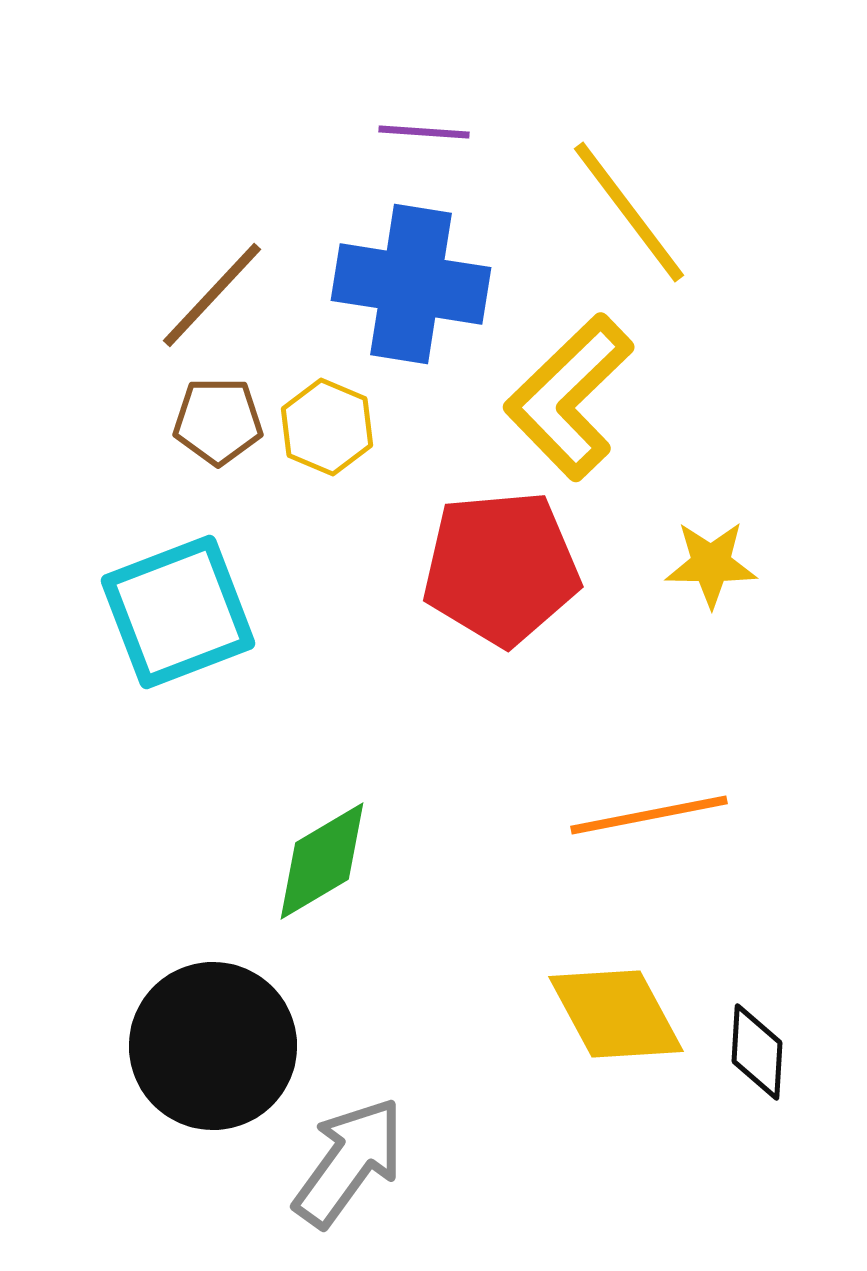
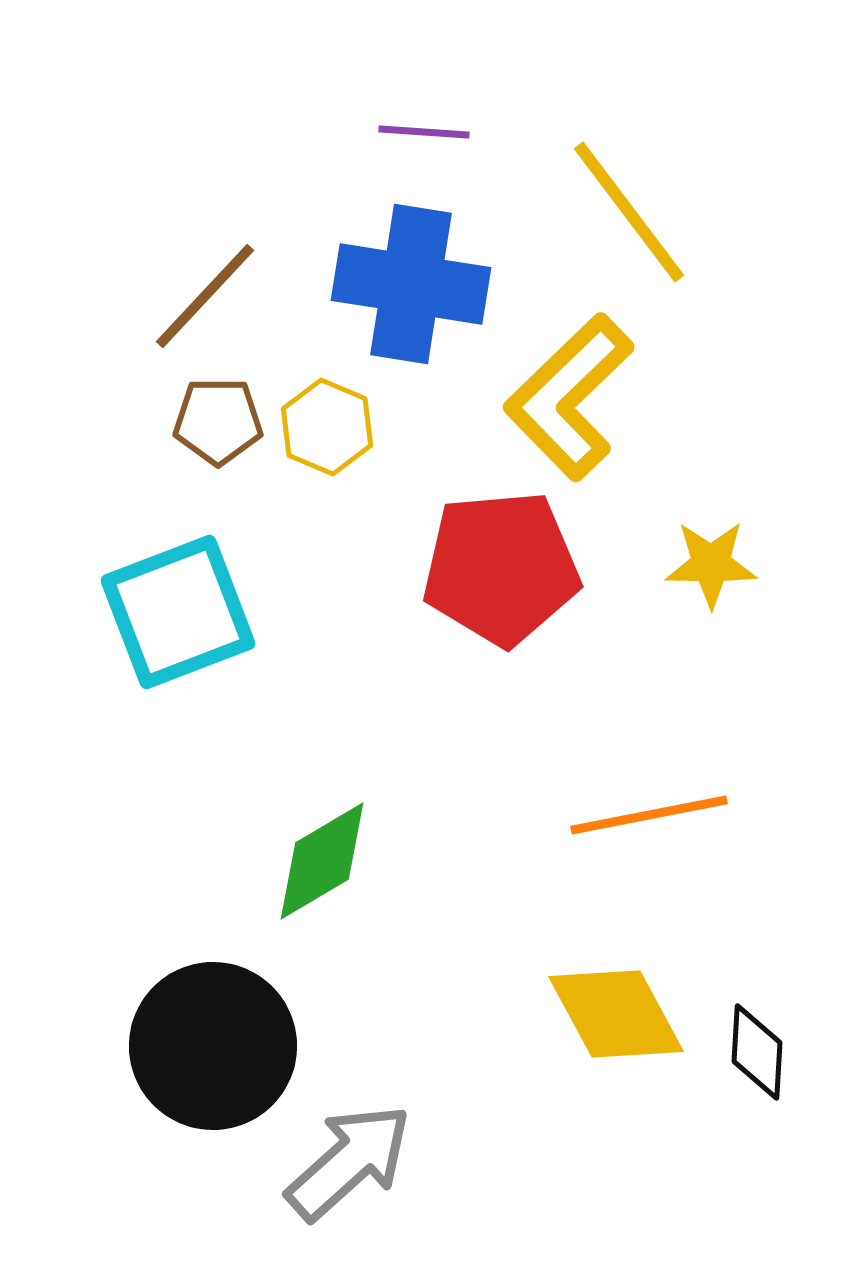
brown line: moved 7 px left, 1 px down
gray arrow: rotated 12 degrees clockwise
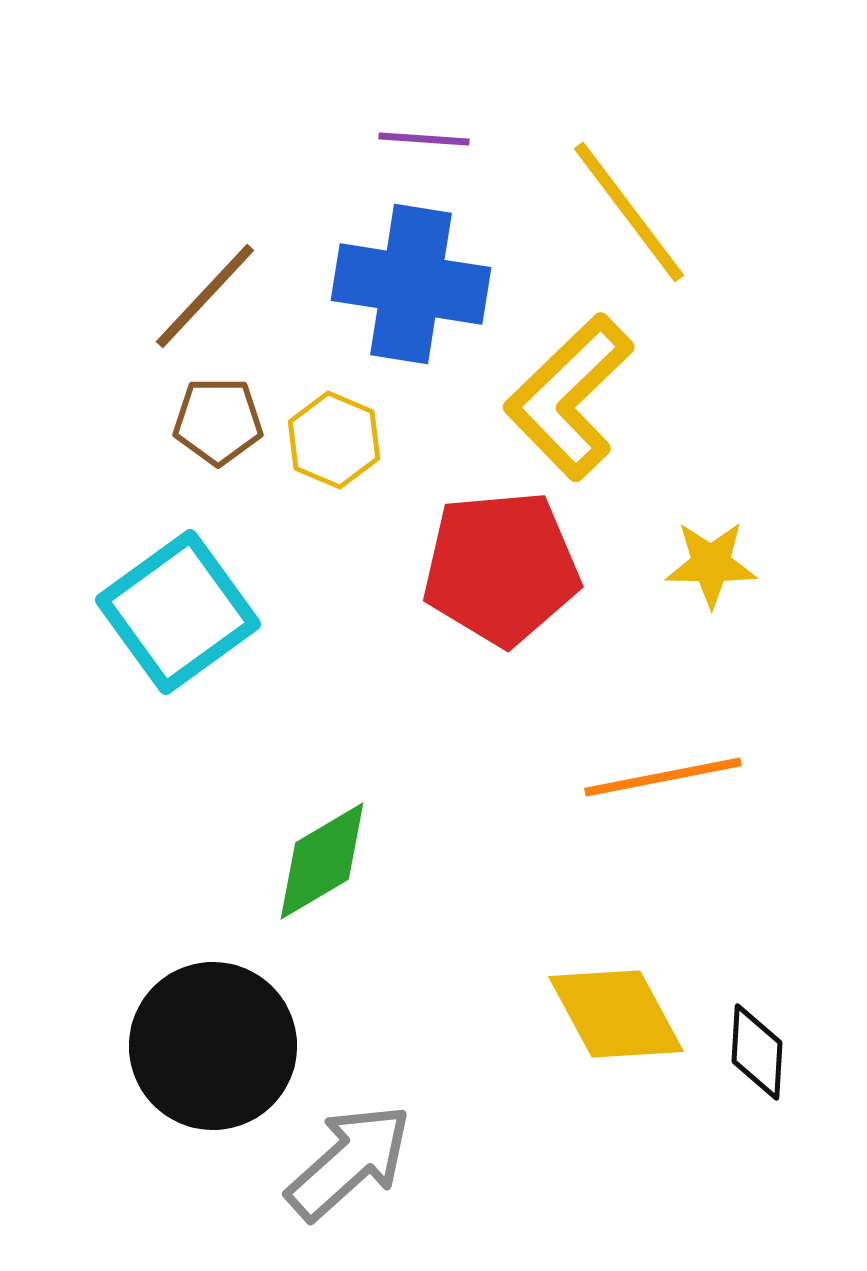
purple line: moved 7 px down
yellow hexagon: moved 7 px right, 13 px down
cyan square: rotated 15 degrees counterclockwise
orange line: moved 14 px right, 38 px up
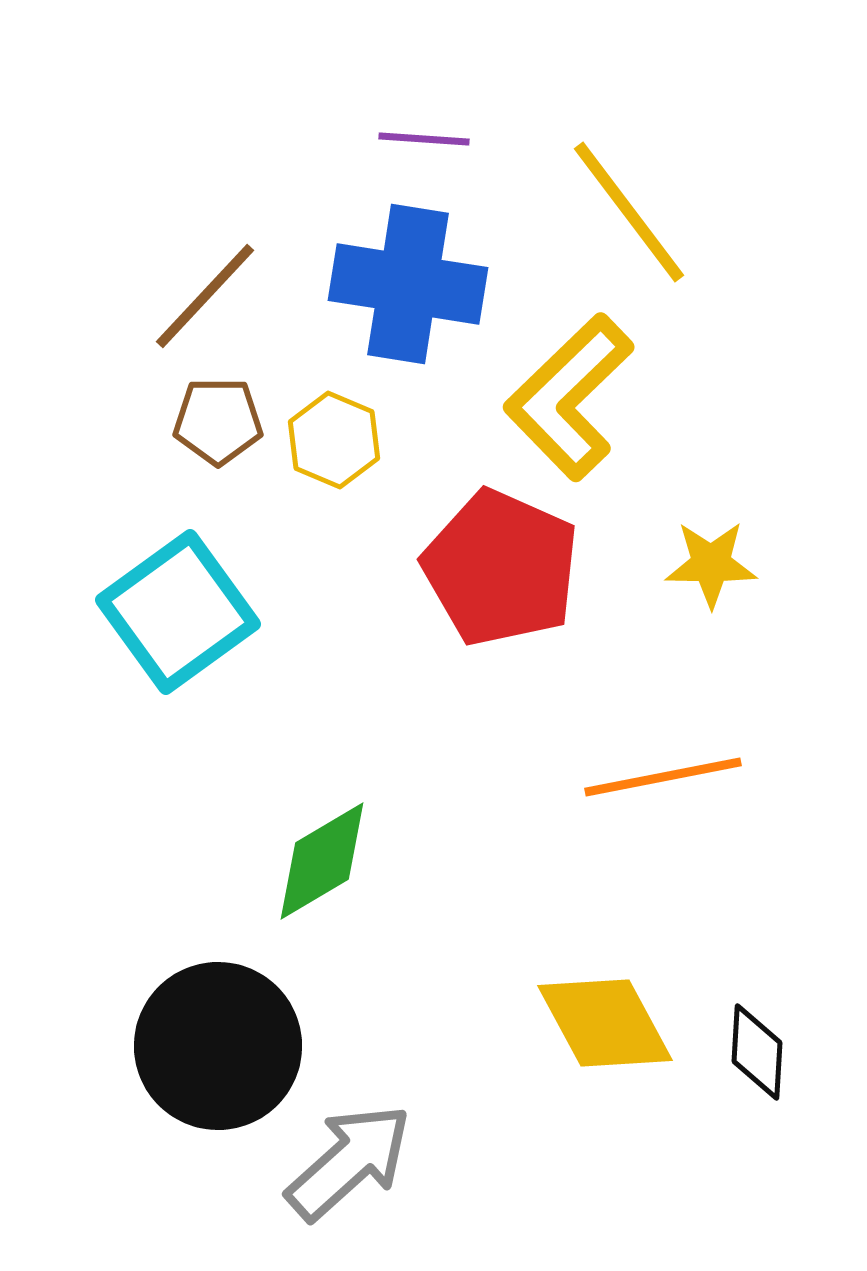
blue cross: moved 3 px left
red pentagon: rotated 29 degrees clockwise
yellow diamond: moved 11 px left, 9 px down
black circle: moved 5 px right
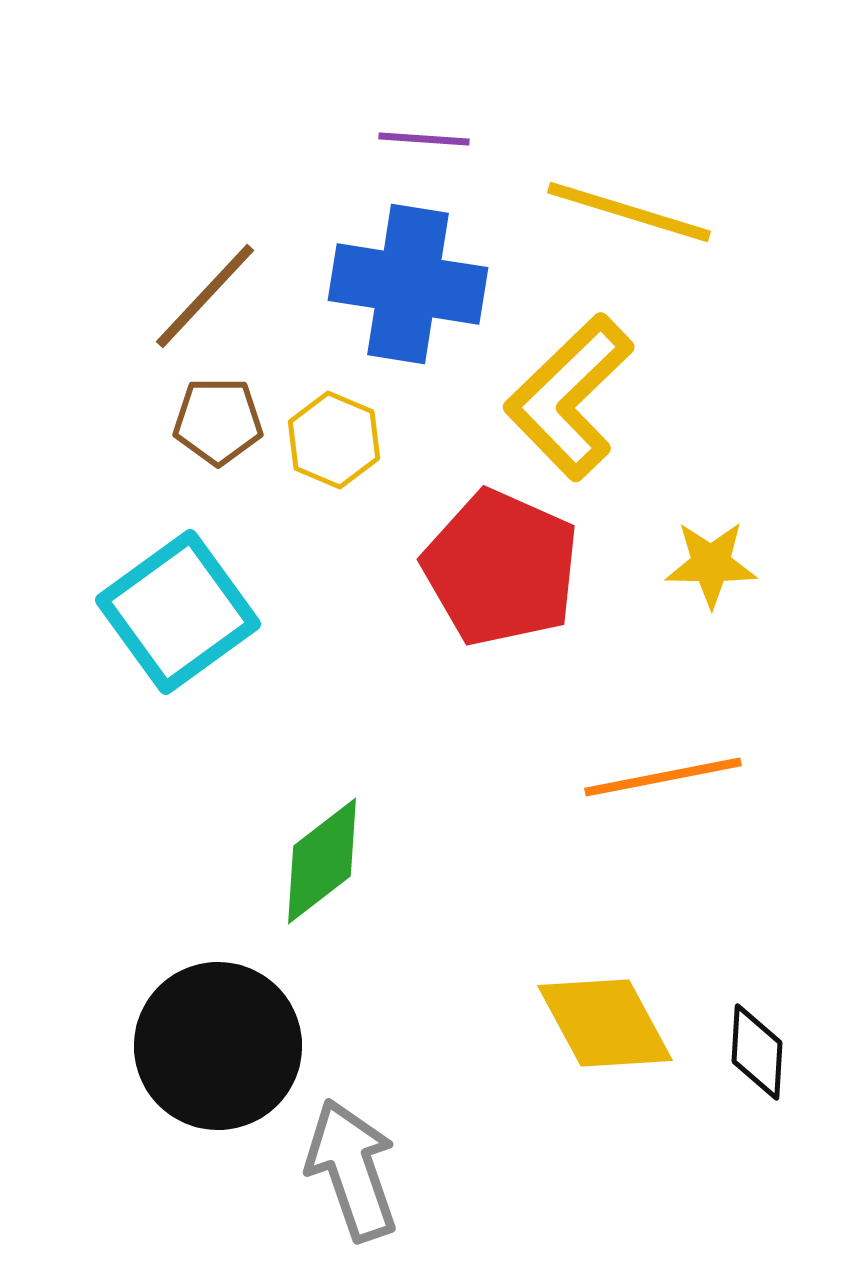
yellow line: rotated 36 degrees counterclockwise
green diamond: rotated 7 degrees counterclockwise
gray arrow: moved 3 px right, 8 px down; rotated 67 degrees counterclockwise
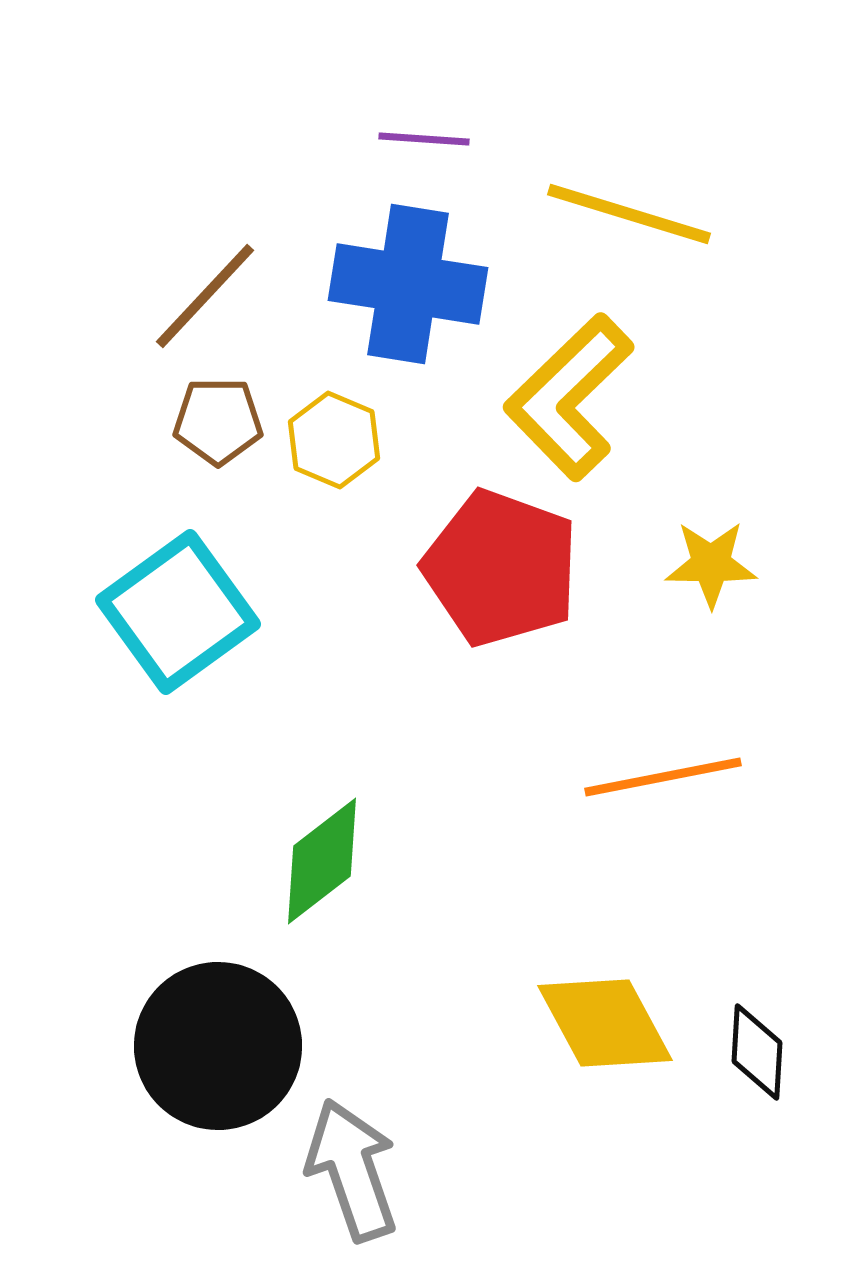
yellow line: moved 2 px down
red pentagon: rotated 4 degrees counterclockwise
